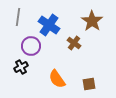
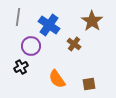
brown cross: moved 1 px down
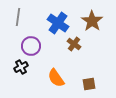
blue cross: moved 9 px right, 2 px up
orange semicircle: moved 1 px left, 1 px up
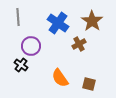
gray line: rotated 12 degrees counterclockwise
brown cross: moved 5 px right; rotated 24 degrees clockwise
black cross: moved 2 px up; rotated 24 degrees counterclockwise
orange semicircle: moved 4 px right
brown square: rotated 24 degrees clockwise
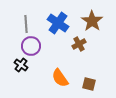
gray line: moved 8 px right, 7 px down
